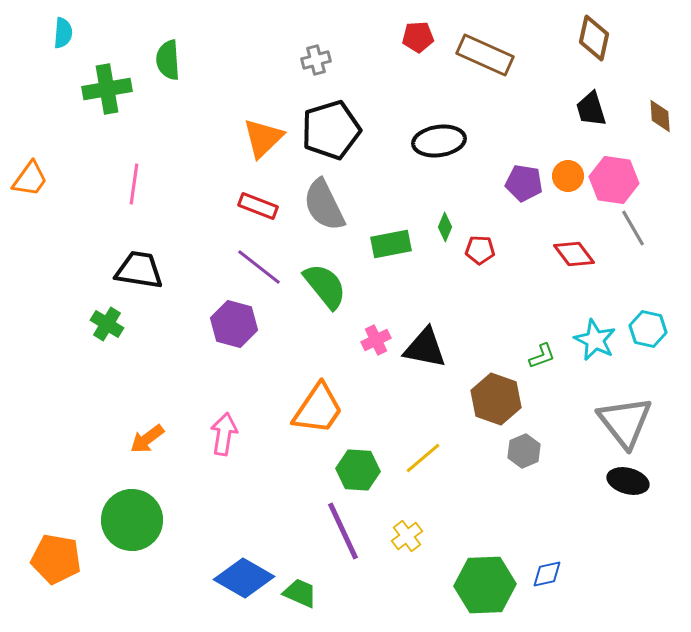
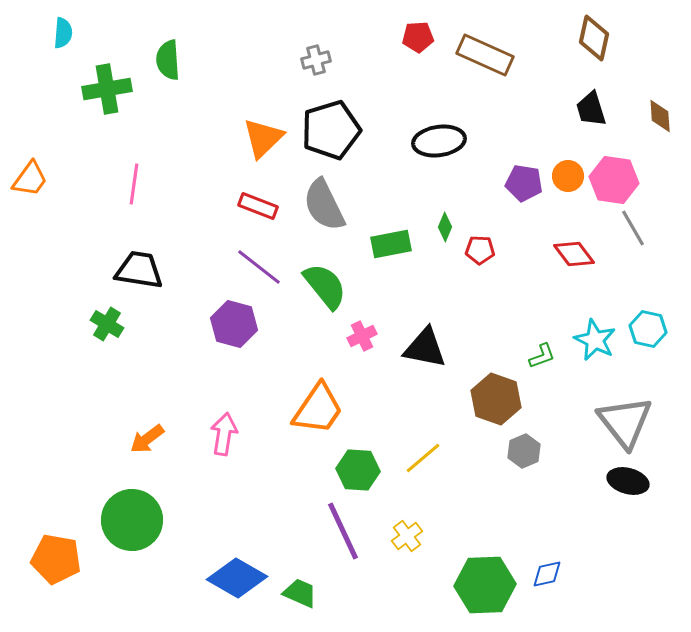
pink cross at (376, 340): moved 14 px left, 4 px up
blue diamond at (244, 578): moved 7 px left
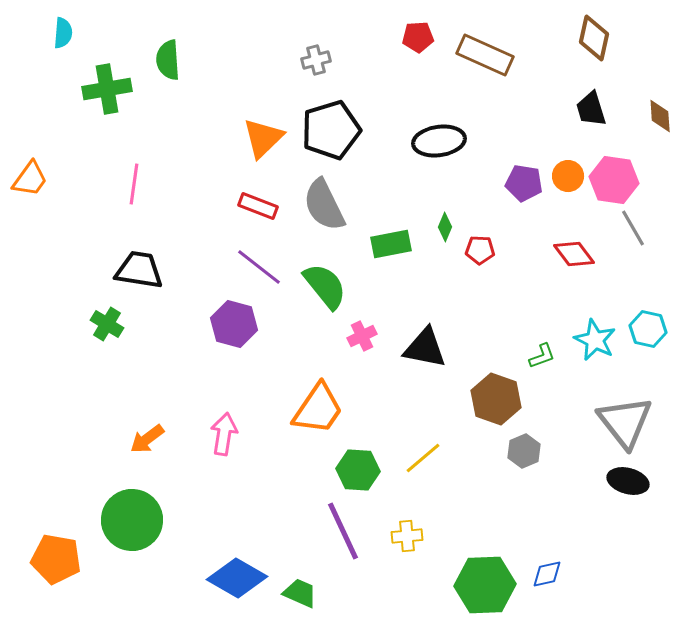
yellow cross at (407, 536): rotated 32 degrees clockwise
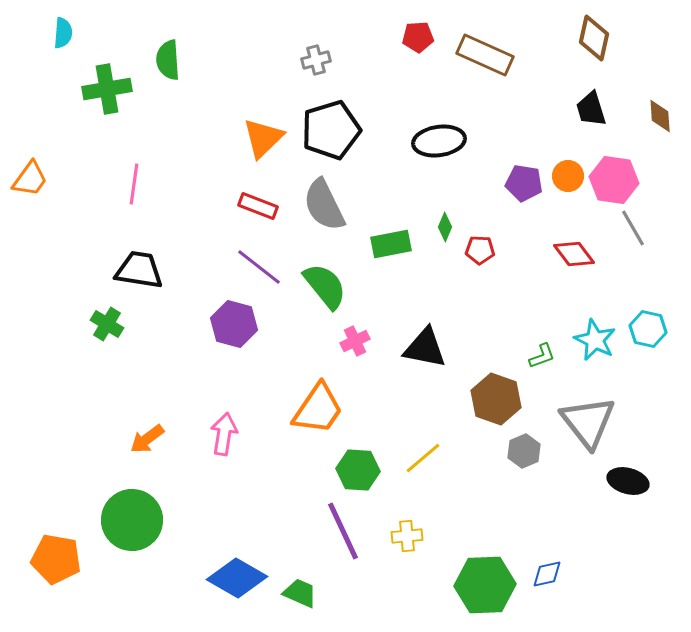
pink cross at (362, 336): moved 7 px left, 5 px down
gray triangle at (625, 422): moved 37 px left
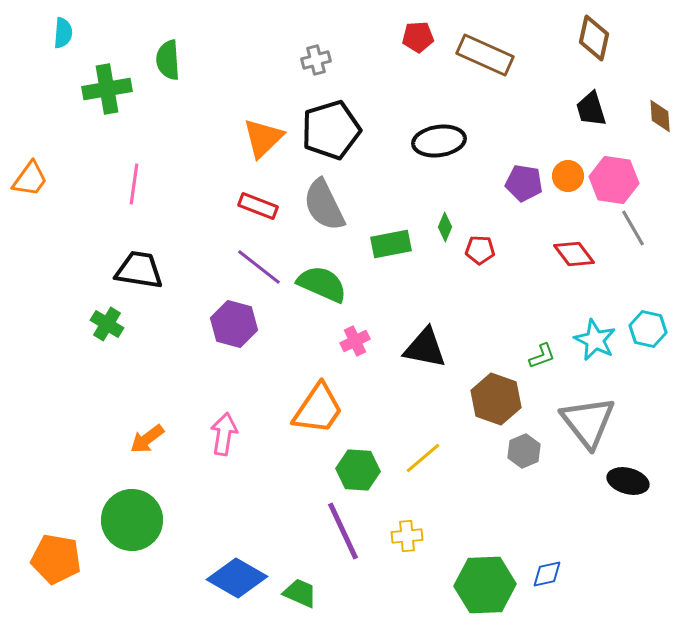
green semicircle at (325, 286): moved 3 px left, 2 px up; rotated 27 degrees counterclockwise
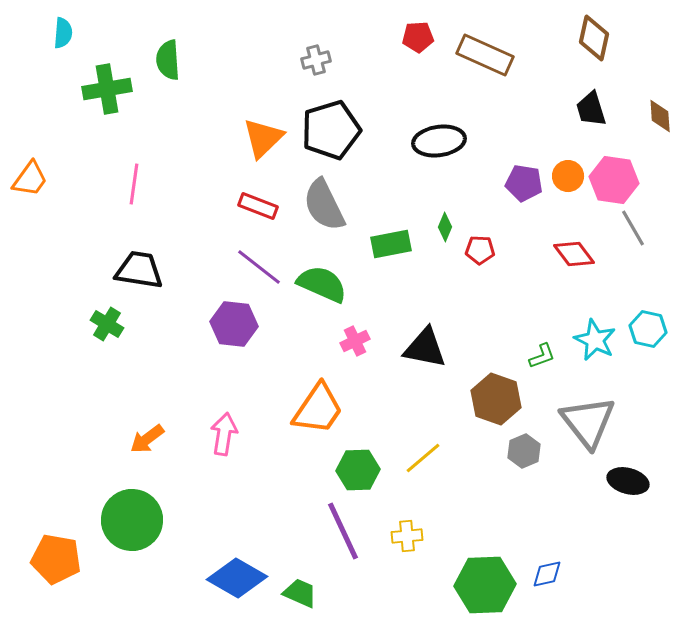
purple hexagon at (234, 324): rotated 9 degrees counterclockwise
green hexagon at (358, 470): rotated 6 degrees counterclockwise
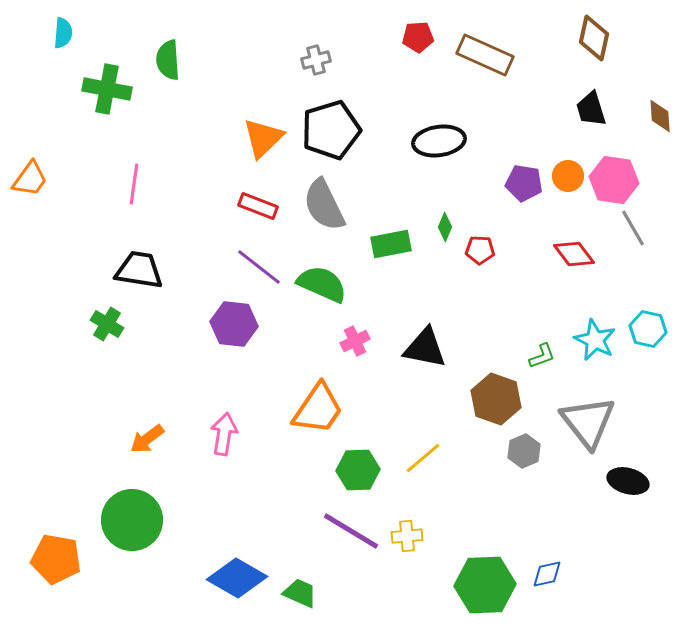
green cross at (107, 89): rotated 21 degrees clockwise
purple line at (343, 531): moved 8 px right; rotated 34 degrees counterclockwise
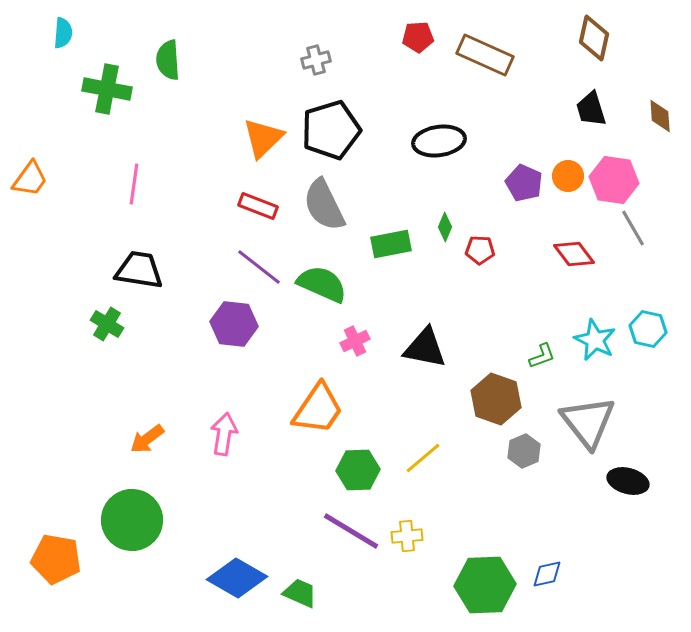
purple pentagon at (524, 183): rotated 15 degrees clockwise
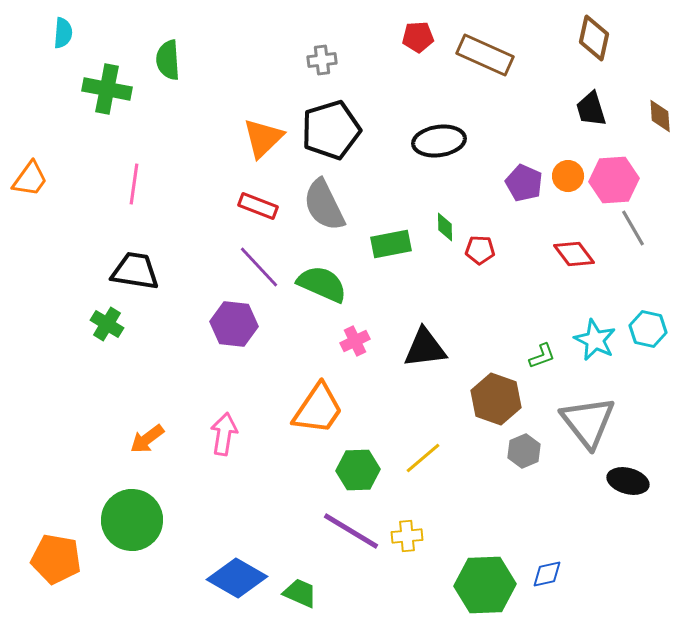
gray cross at (316, 60): moved 6 px right; rotated 8 degrees clockwise
pink hexagon at (614, 180): rotated 12 degrees counterclockwise
green diamond at (445, 227): rotated 24 degrees counterclockwise
purple line at (259, 267): rotated 9 degrees clockwise
black trapezoid at (139, 270): moved 4 px left, 1 px down
black triangle at (425, 348): rotated 18 degrees counterclockwise
